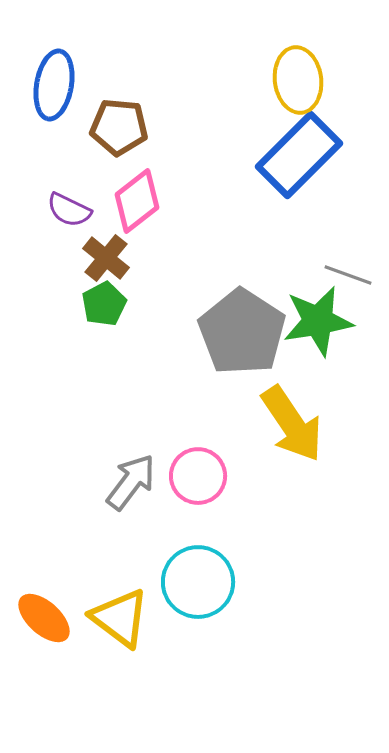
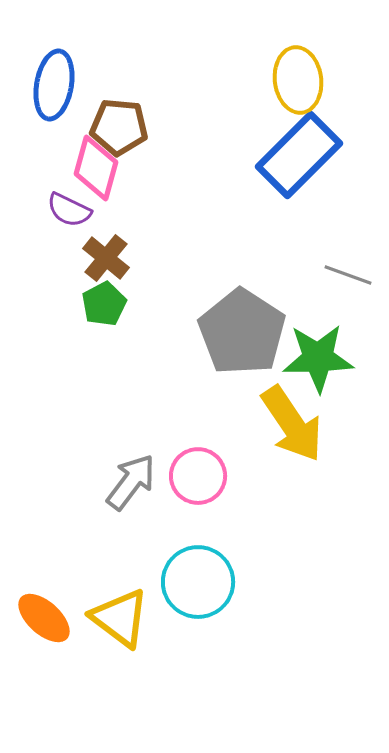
pink diamond: moved 41 px left, 33 px up; rotated 36 degrees counterclockwise
green star: moved 37 px down; rotated 8 degrees clockwise
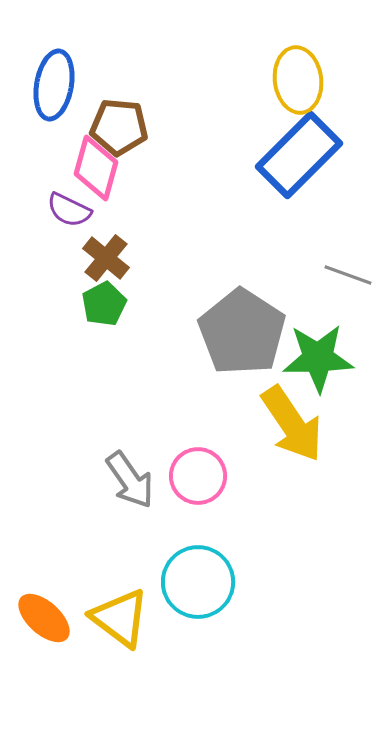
gray arrow: moved 1 px left, 2 px up; rotated 108 degrees clockwise
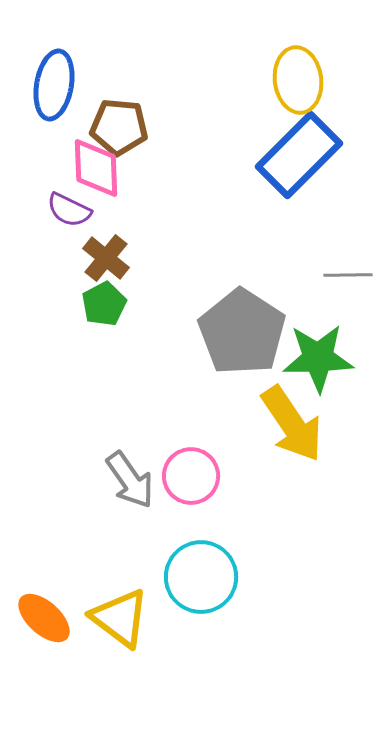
pink diamond: rotated 18 degrees counterclockwise
gray line: rotated 21 degrees counterclockwise
pink circle: moved 7 px left
cyan circle: moved 3 px right, 5 px up
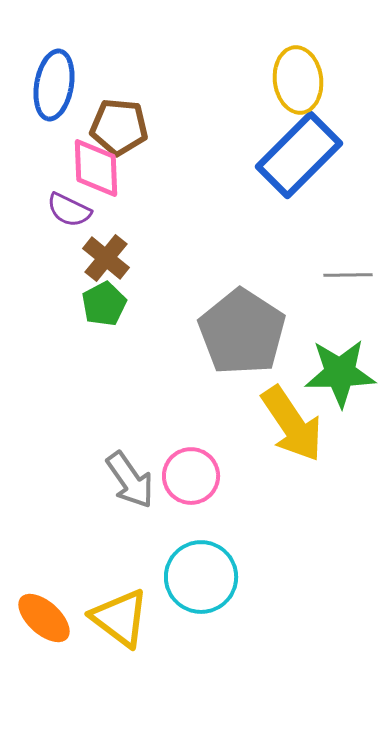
green star: moved 22 px right, 15 px down
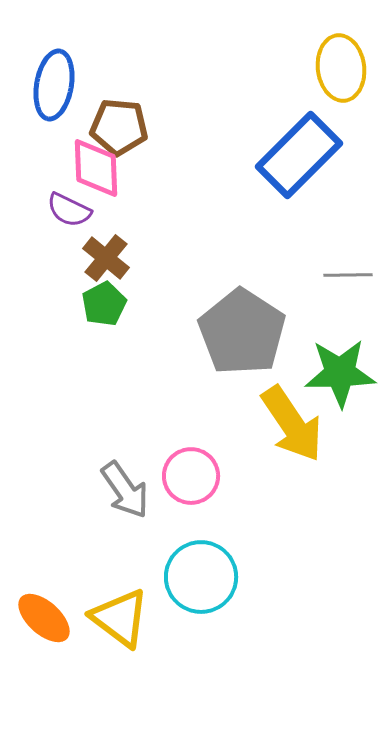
yellow ellipse: moved 43 px right, 12 px up
gray arrow: moved 5 px left, 10 px down
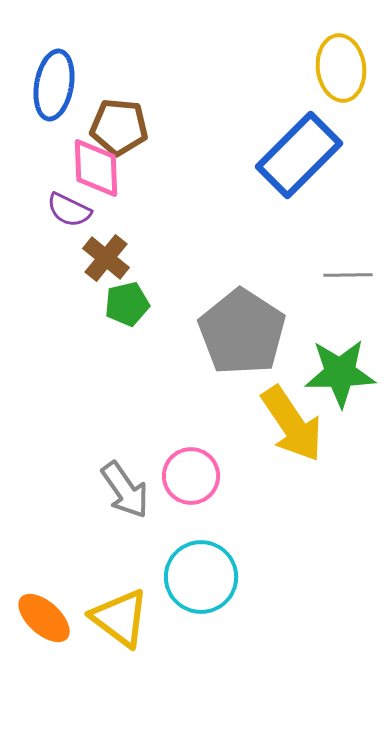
green pentagon: moved 23 px right; rotated 15 degrees clockwise
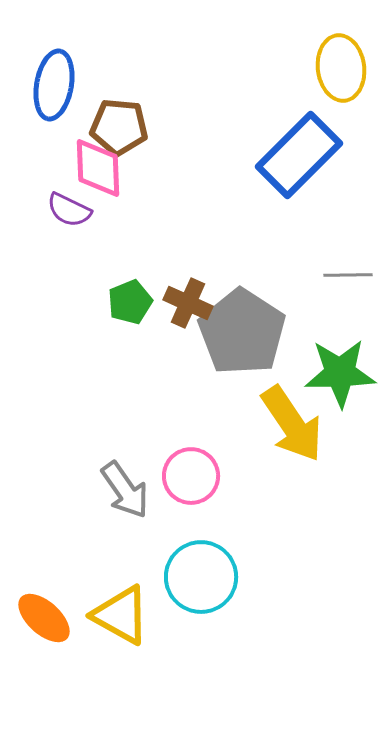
pink diamond: moved 2 px right
brown cross: moved 82 px right, 45 px down; rotated 15 degrees counterclockwise
green pentagon: moved 3 px right, 2 px up; rotated 9 degrees counterclockwise
yellow triangle: moved 1 px right, 3 px up; rotated 8 degrees counterclockwise
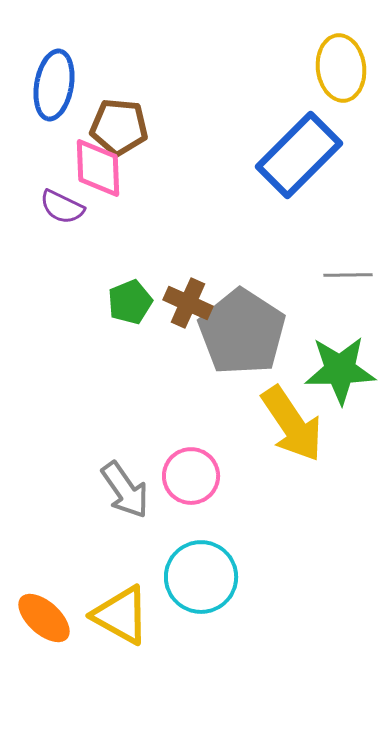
purple semicircle: moved 7 px left, 3 px up
green star: moved 3 px up
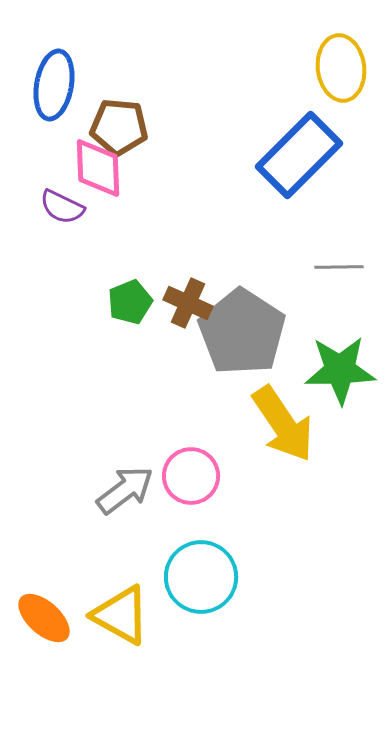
gray line: moved 9 px left, 8 px up
yellow arrow: moved 9 px left
gray arrow: rotated 92 degrees counterclockwise
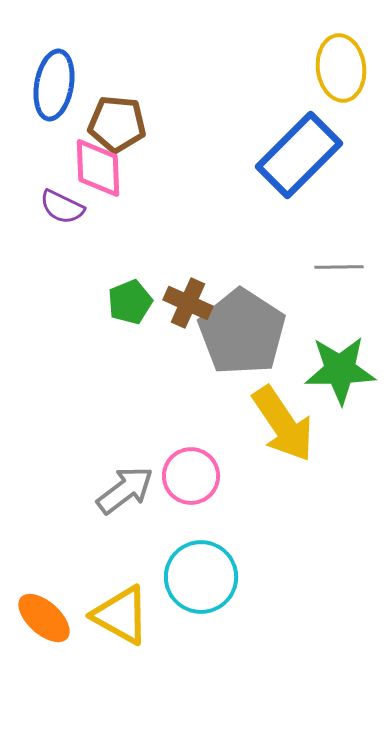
brown pentagon: moved 2 px left, 3 px up
